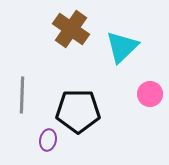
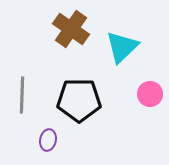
black pentagon: moved 1 px right, 11 px up
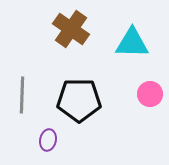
cyan triangle: moved 10 px right, 4 px up; rotated 45 degrees clockwise
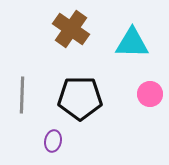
black pentagon: moved 1 px right, 2 px up
purple ellipse: moved 5 px right, 1 px down
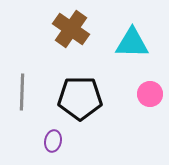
gray line: moved 3 px up
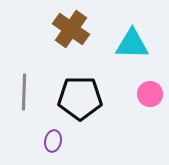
cyan triangle: moved 1 px down
gray line: moved 2 px right
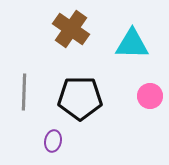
pink circle: moved 2 px down
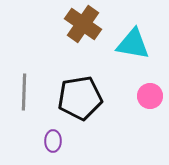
brown cross: moved 12 px right, 5 px up
cyan triangle: moved 1 px right; rotated 9 degrees clockwise
black pentagon: rotated 9 degrees counterclockwise
purple ellipse: rotated 10 degrees counterclockwise
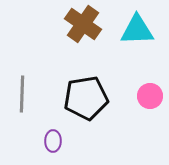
cyan triangle: moved 4 px right, 14 px up; rotated 12 degrees counterclockwise
gray line: moved 2 px left, 2 px down
black pentagon: moved 6 px right
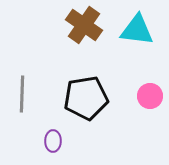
brown cross: moved 1 px right, 1 px down
cyan triangle: rotated 9 degrees clockwise
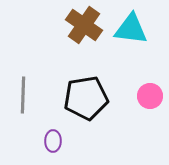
cyan triangle: moved 6 px left, 1 px up
gray line: moved 1 px right, 1 px down
